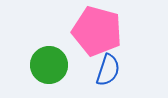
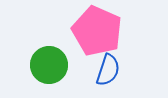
pink pentagon: rotated 9 degrees clockwise
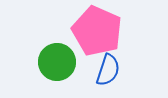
green circle: moved 8 px right, 3 px up
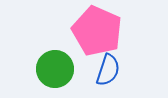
green circle: moved 2 px left, 7 px down
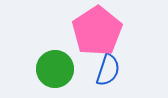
pink pentagon: rotated 15 degrees clockwise
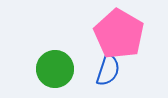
pink pentagon: moved 22 px right, 3 px down; rotated 9 degrees counterclockwise
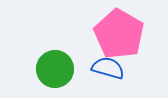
blue semicircle: moved 2 px up; rotated 92 degrees counterclockwise
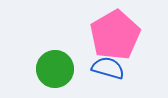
pink pentagon: moved 4 px left, 1 px down; rotated 12 degrees clockwise
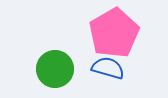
pink pentagon: moved 1 px left, 2 px up
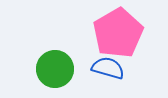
pink pentagon: moved 4 px right
